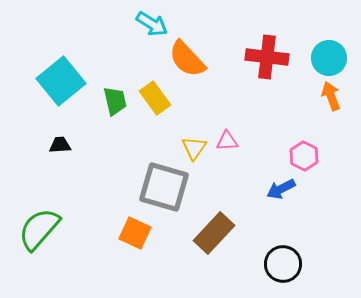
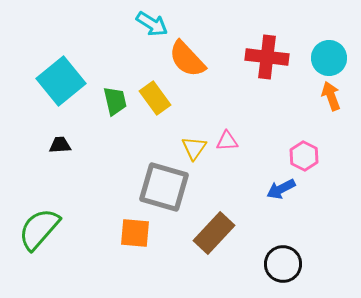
orange square: rotated 20 degrees counterclockwise
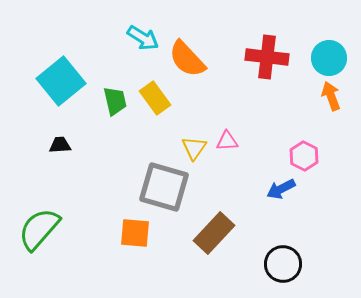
cyan arrow: moved 9 px left, 14 px down
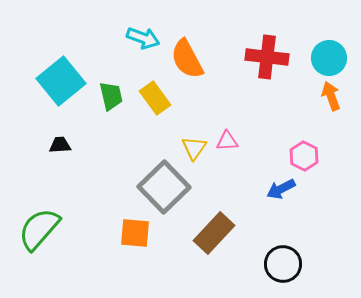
cyan arrow: rotated 12 degrees counterclockwise
orange semicircle: rotated 15 degrees clockwise
green trapezoid: moved 4 px left, 5 px up
gray square: rotated 30 degrees clockwise
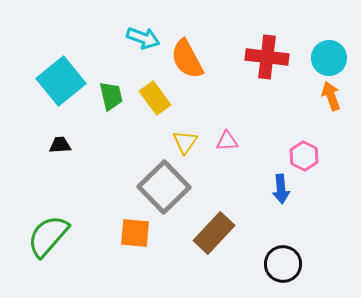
yellow triangle: moved 9 px left, 6 px up
blue arrow: rotated 68 degrees counterclockwise
green semicircle: moved 9 px right, 7 px down
